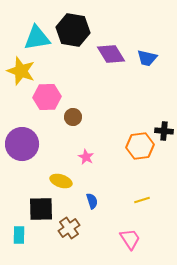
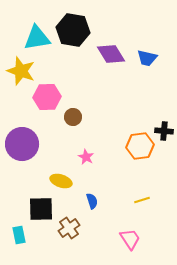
cyan rectangle: rotated 12 degrees counterclockwise
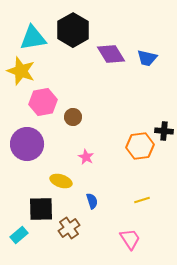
black hexagon: rotated 20 degrees clockwise
cyan triangle: moved 4 px left
pink hexagon: moved 4 px left, 5 px down; rotated 8 degrees counterclockwise
purple circle: moved 5 px right
cyan rectangle: rotated 60 degrees clockwise
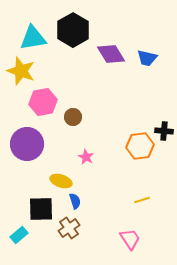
blue semicircle: moved 17 px left
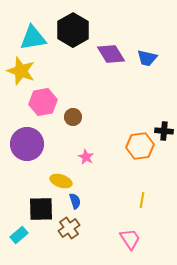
yellow line: rotated 63 degrees counterclockwise
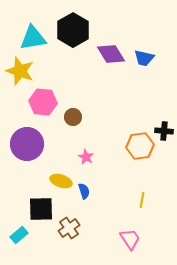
blue trapezoid: moved 3 px left
yellow star: moved 1 px left
pink hexagon: rotated 16 degrees clockwise
blue semicircle: moved 9 px right, 10 px up
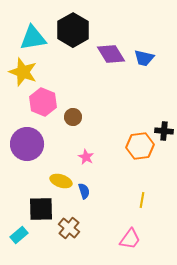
yellow star: moved 3 px right, 1 px down
pink hexagon: rotated 16 degrees clockwise
brown cross: rotated 15 degrees counterclockwise
pink trapezoid: rotated 70 degrees clockwise
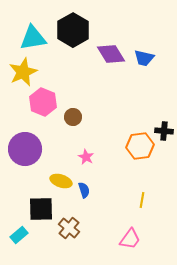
yellow star: rotated 28 degrees clockwise
purple circle: moved 2 px left, 5 px down
blue semicircle: moved 1 px up
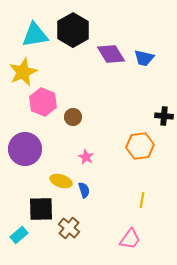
cyan triangle: moved 2 px right, 3 px up
black cross: moved 15 px up
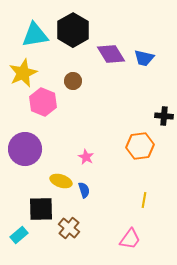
yellow star: moved 1 px down
brown circle: moved 36 px up
yellow line: moved 2 px right
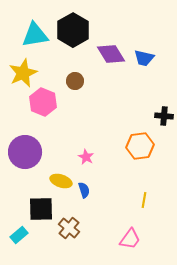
brown circle: moved 2 px right
purple circle: moved 3 px down
